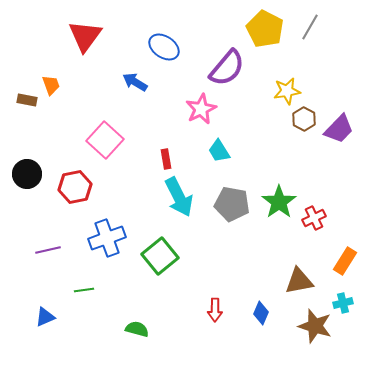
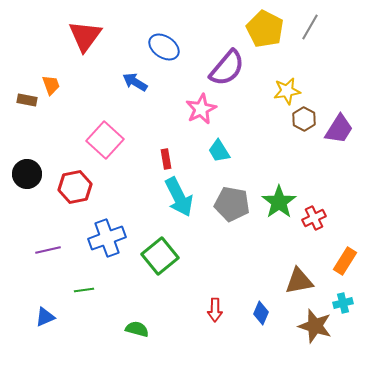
purple trapezoid: rotated 12 degrees counterclockwise
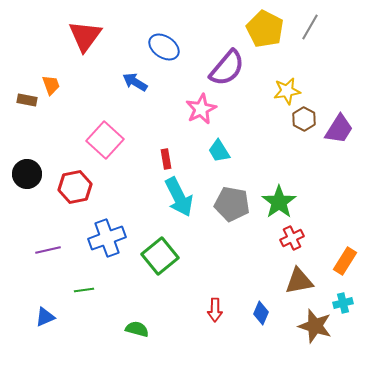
red cross: moved 22 px left, 20 px down
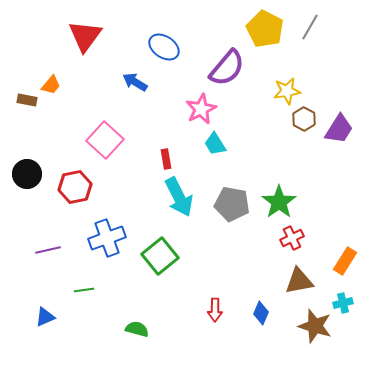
orange trapezoid: rotated 60 degrees clockwise
cyan trapezoid: moved 4 px left, 7 px up
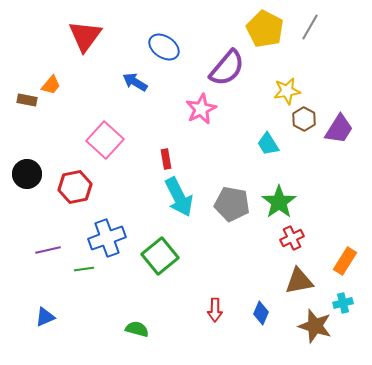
cyan trapezoid: moved 53 px right
green line: moved 21 px up
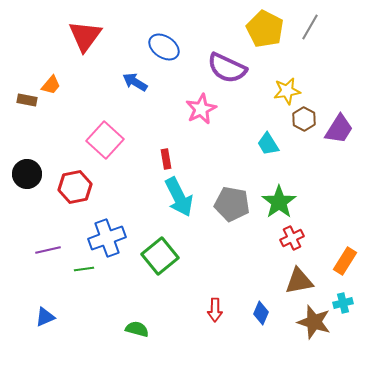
purple semicircle: rotated 75 degrees clockwise
brown star: moved 1 px left, 4 px up
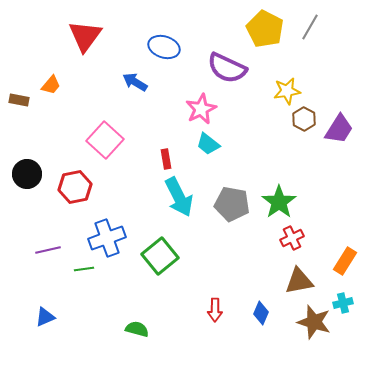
blue ellipse: rotated 16 degrees counterclockwise
brown rectangle: moved 8 px left
cyan trapezoid: moved 60 px left; rotated 20 degrees counterclockwise
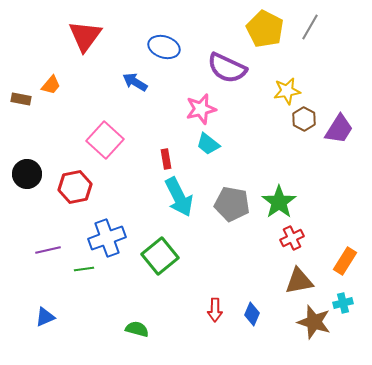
brown rectangle: moved 2 px right, 1 px up
pink star: rotated 12 degrees clockwise
blue diamond: moved 9 px left, 1 px down
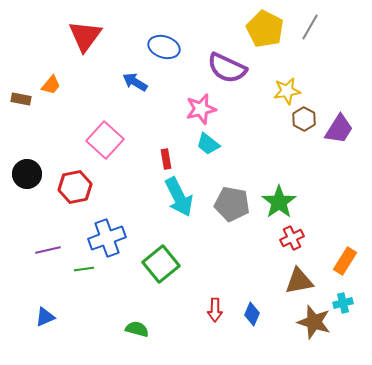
green square: moved 1 px right, 8 px down
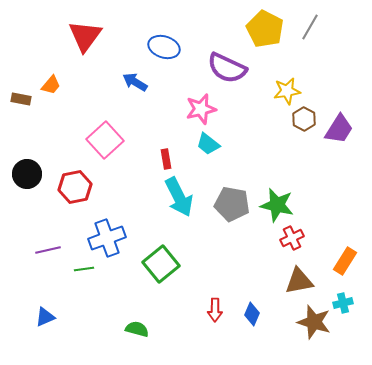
pink square: rotated 6 degrees clockwise
green star: moved 2 px left, 3 px down; rotated 24 degrees counterclockwise
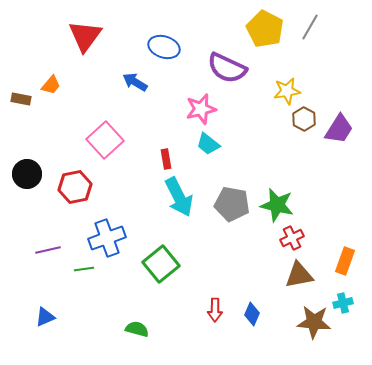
orange rectangle: rotated 12 degrees counterclockwise
brown triangle: moved 6 px up
brown star: rotated 12 degrees counterclockwise
